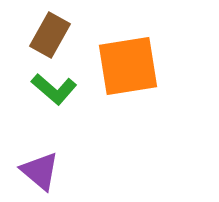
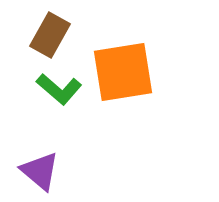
orange square: moved 5 px left, 6 px down
green L-shape: moved 5 px right
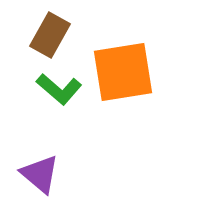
purple triangle: moved 3 px down
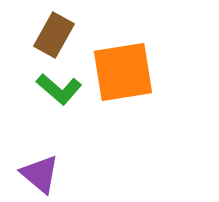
brown rectangle: moved 4 px right
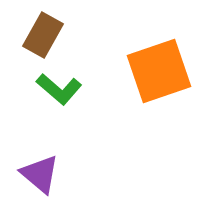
brown rectangle: moved 11 px left
orange square: moved 36 px right, 1 px up; rotated 10 degrees counterclockwise
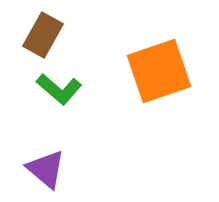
purple triangle: moved 6 px right, 5 px up
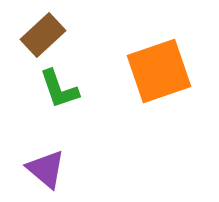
brown rectangle: rotated 18 degrees clockwise
green L-shape: rotated 30 degrees clockwise
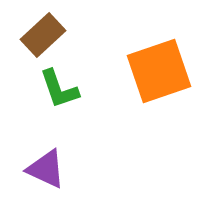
purple triangle: rotated 15 degrees counterclockwise
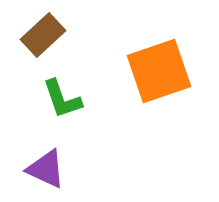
green L-shape: moved 3 px right, 10 px down
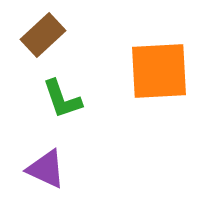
orange square: rotated 16 degrees clockwise
